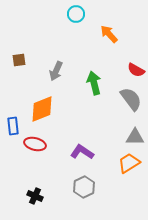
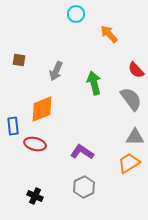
brown square: rotated 16 degrees clockwise
red semicircle: rotated 18 degrees clockwise
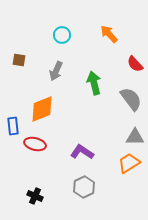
cyan circle: moved 14 px left, 21 px down
red semicircle: moved 1 px left, 6 px up
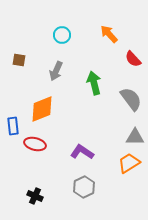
red semicircle: moved 2 px left, 5 px up
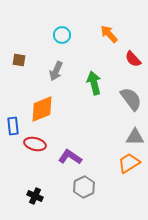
purple L-shape: moved 12 px left, 5 px down
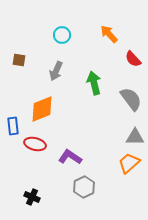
orange trapezoid: rotated 10 degrees counterclockwise
black cross: moved 3 px left, 1 px down
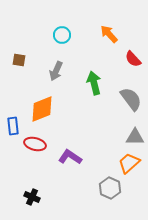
gray hexagon: moved 26 px right, 1 px down; rotated 10 degrees counterclockwise
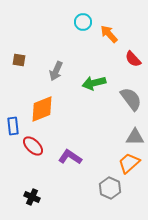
cyan circle: moved 21 px right, 13 px up
green arrow: rotated 90 degrees counterclockwise
red ellipse: moved 2 px left, 2 px down; rotated 30 degrees clockwise
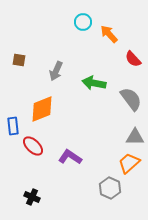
green arrow: rotated 25 degrees clockwise
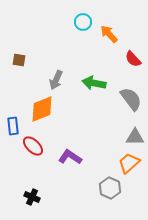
gray arrow: moved 9 px down
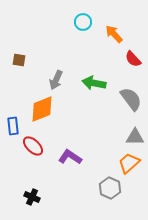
orange arrow: moved 5 px right
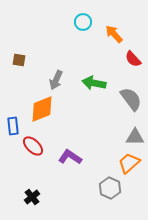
black cross: rotated 28 degrees clockwise
